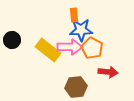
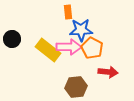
orange rectangle: moved 6 px left, 3 px up
black circle: moved 1 px up
pink arrow: moved 1 px left
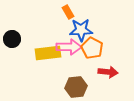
orange rectangle: rotated 24 degrees counterclockwise
yellow rectangle: moved 3 px down; rotated 45 degrees counterclockwise
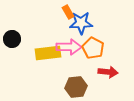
blue star: moved 7 px up
orange pentagon: moved 1 px right
